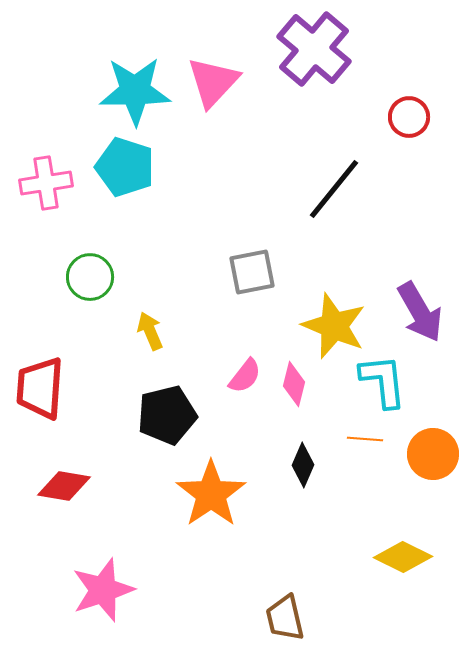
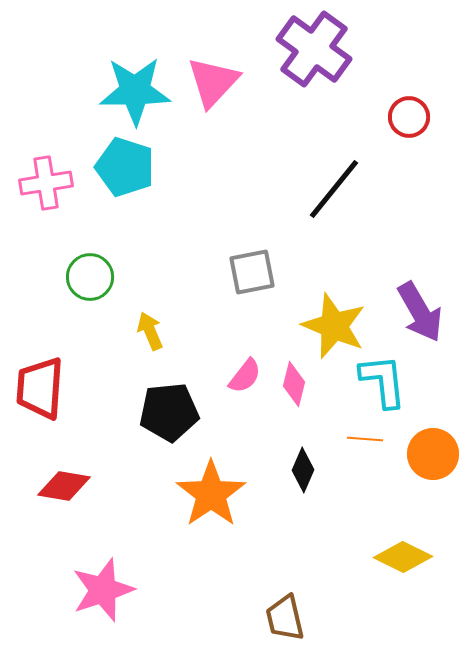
purple cross: rotated 4 degrees counterclockwise
black pentagon: moved 2 px right, 3 px up; rotated 8 degrees clockwise
black diamond: moved 5 px down
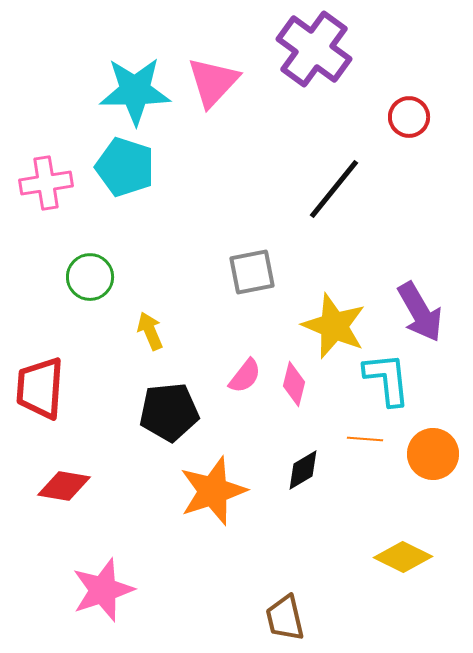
cyan L-shape: moved 4 px right, 2 px up
black diamond: rotated 36 degrees clockwise
orange star: moved 2 px right, 3 px up; rotated 16 degrees clockwise
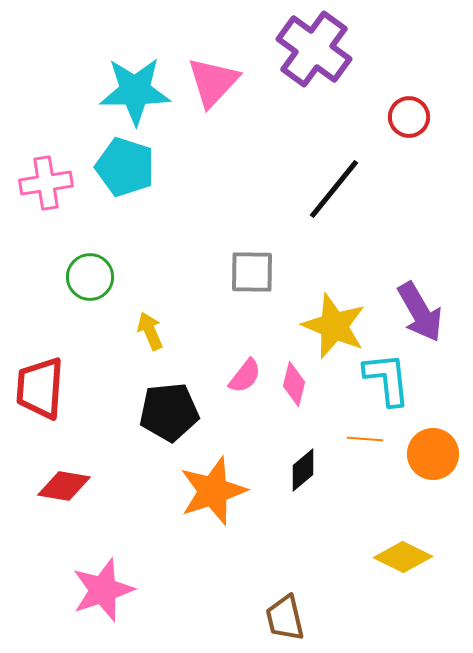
gray square: rotated 12 degrees clockwise
black diamond: rotated 9 degrees counterclockwise
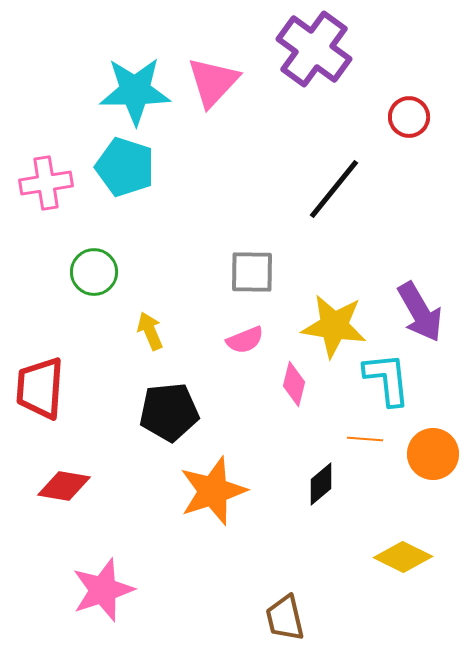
green circle: moved 4 px right, 5 px up
yellow star: rotated 14 degrees counterclockwise
pink semicircle: moved 36 px up; rotated 30 degrees clockwise
black diamond: moved 18 px right, 14 px down
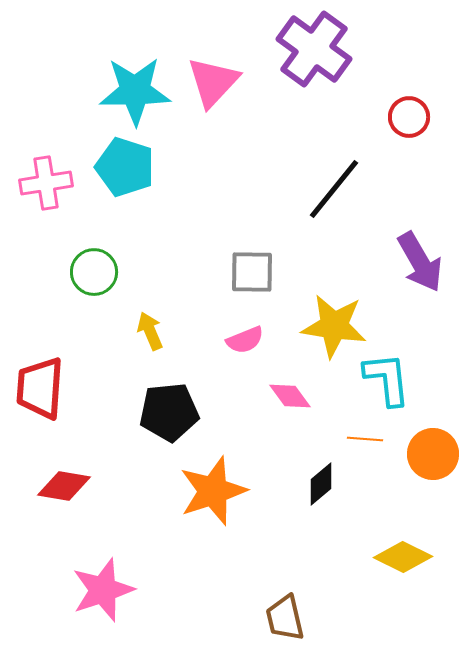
purple arrow: moved 50 px up
pink diamond: moved 4 px left, 12 px down; rotated 51 degrees counterclockwise
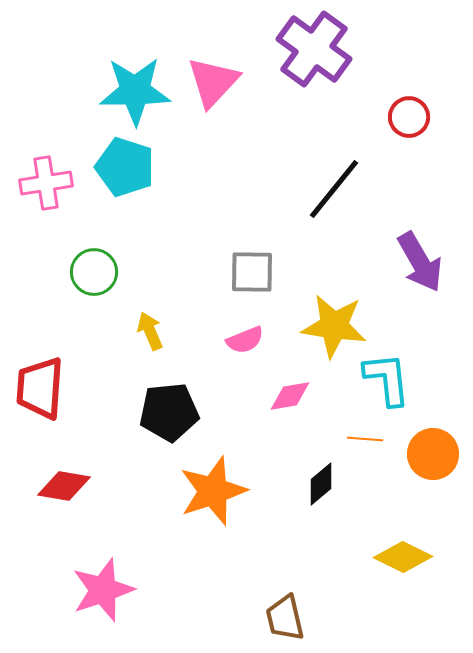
pink diamond: rotated 63 degrees counterclockwise
